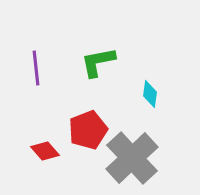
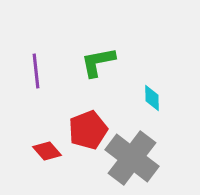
purple line: moved 3 px down
cyan diamond: moved 2 px right, 4 px down; rotated 8 degrees counterclockwise
red diamond: moved 2 px right
gray cross: rotated 10 degrees counterclockwise
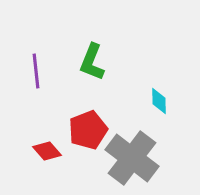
green L-shape: moved 6 px left; rotated 57 degrees counterclockwise
cyan diamond: moved 7 px right, 3 px down
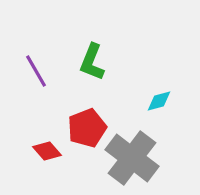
purple line: rotated 24 degrees counterclockwise
cyan diamond: rotated 76 degrees clockwise
red pentagon: moved 1 px left, 2 px up
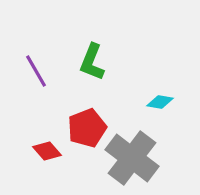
cyan diamond: moved 1 px right, 1 px down; rotated 24 degrees clockwise
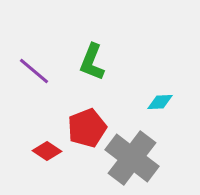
purple line: moved 2 px left; rotated 20 degrees counterclockwise
cyan diamond: rotated 12 degrees counterclockwise
red diamond: rotated 16 degrees counterclockwise
